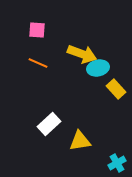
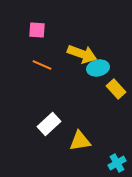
orange line: moved 4 px right, 2 px down
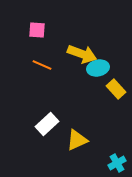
white rectangle: moved 2 px left
yellow triangle: moved 3 px left, 1 px up; rotated 15 degrees counterclockwise
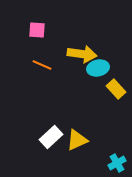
yellow arrow: rotated 12 degrees counterclockwise
white rectangle: moved 4 px right, 13 px down
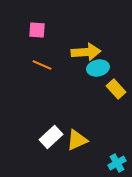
yellow arrow: moved 4 px right, 2 px up; rotated 12 degrees counterclockwise
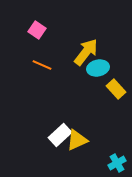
pink square: rotated 30 degrees clockwise
yellow arrow: rotated 48 degrees counterclockwise
white rectangle: moved 9 px right, 2 px up
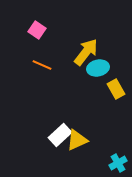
yellow rectangle: rotated 12 degrees clockwise
cyan cross: moved 1 px right
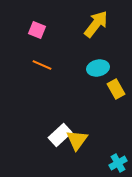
pink square: rotated 12 degrees counterclockwise
yellow arrow: moved 10 px right, 28 px up
yellow triangle: rotated 30 degrees counterclockwise
